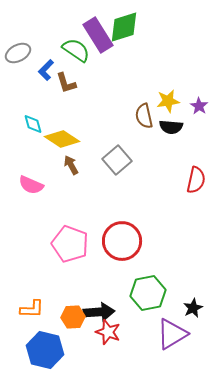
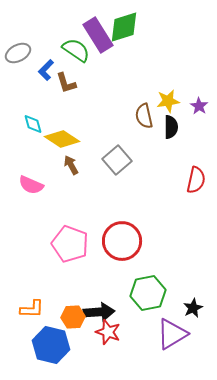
black semicircle: rotated 95 degrees counterclockwise
blue hexagon: moved 6 px right, 5 px up
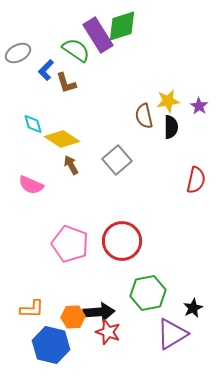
green diamond: moved 2 px left, 1 px up
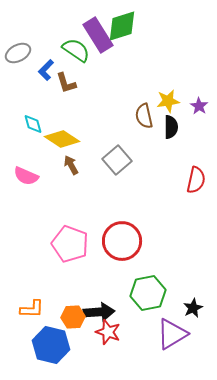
pink semicircle: moved 5 px left, 9 px up
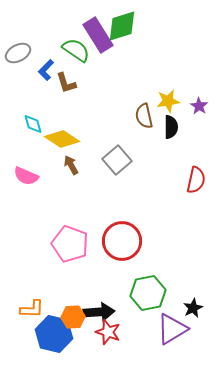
purple triangle: moved 5 px up
blue hexagon: moved 3 px right, 11 px up
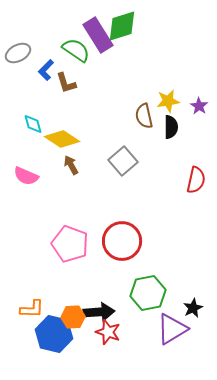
gray square: moved 6 px right, 1 px down
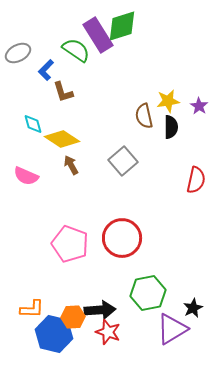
brown L-shape: moved 3 px left, 9 px down
red circle: moved 3 px up
black arrow: moved 1 px right, 2 px up
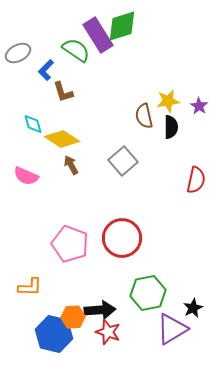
orange L-shape: moved 2 px left, 22 px up
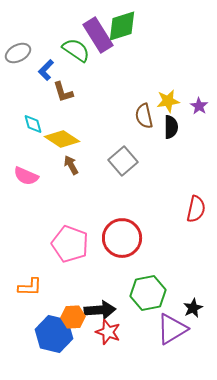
red semicircle: moved 29 px down
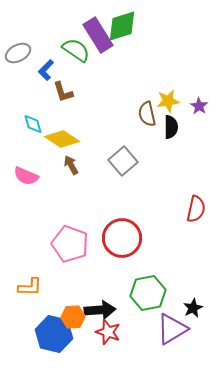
brown semicircle: moved 3 px right, 2 px up
